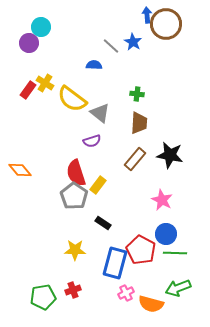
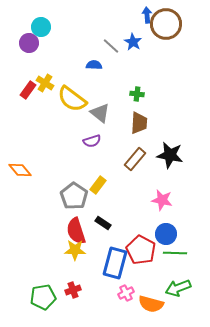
red semicircle: moved 58 px down
pink star: rotated 15 degrees counterclockwise
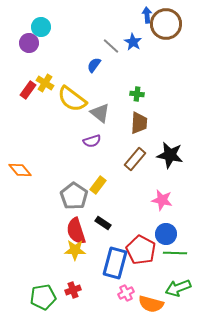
blue semicircle: rotated 56 degrees counterclockwise
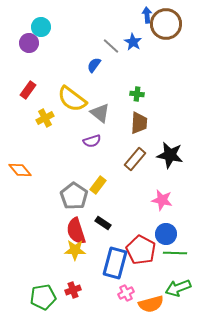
yellow cross: moved 35 px down; rotated 30 degrees clockwise
orange semicircle: rotated 30 degrees counterclockwise
